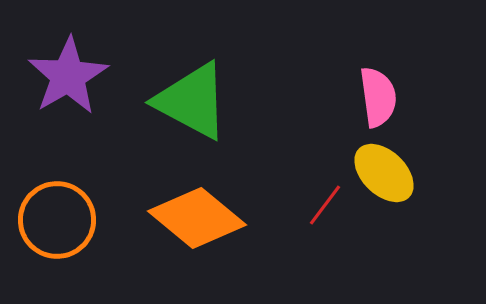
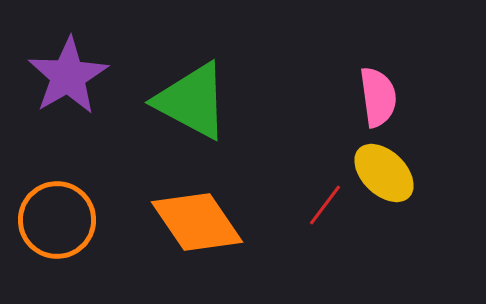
orange diamond: moved 4 px down; rotated 16 degrees clockwise
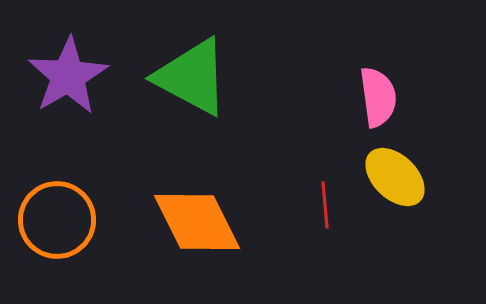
green triangle: moved 24 px up
yellow ellipse: moved 11 px right, 4 px down
red line: rotated 42 degrees counterclockwise
orange diamond: rotated 8 degrees clockwise
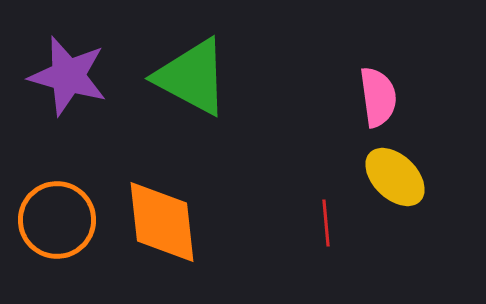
purple star: rotated 26 degrees counterclockwise
red line: moved 1 px right, 18 px down
orange diamond: moved 35 px left; rotated 20 degrees clockwise
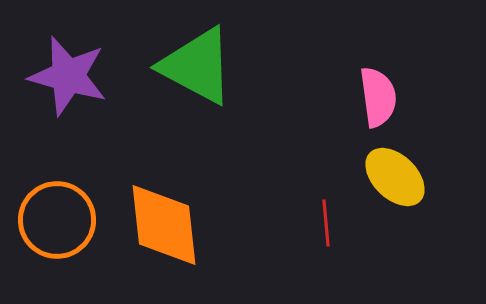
green triangle: moved 5 px right, 11 px up
orange diamond: moved 2 px right, 3 px down
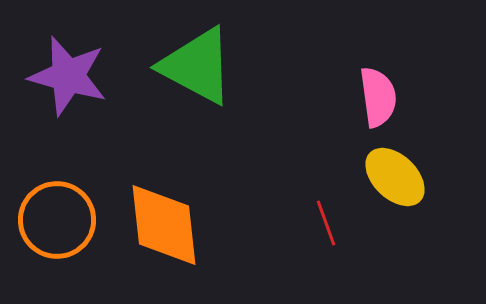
red line: rotated 15 degrees counterclockwise
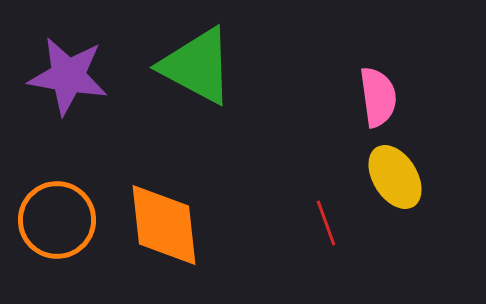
purple star: rotated 6 degrees counterclockwise
yellow ellipse: rotated 14 degrees clockwise
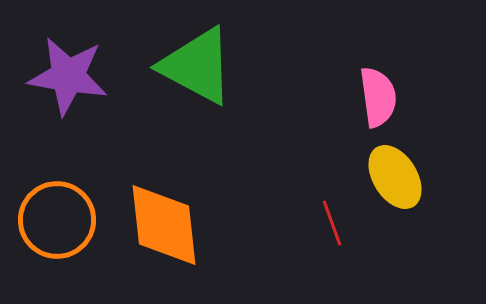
red line: moved 6 px right
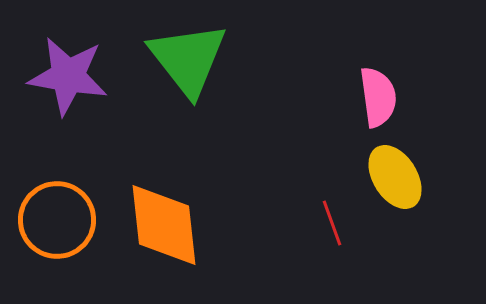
green triangle: moved 9 px left, 7 px up; rotated 24 degrees clockwise
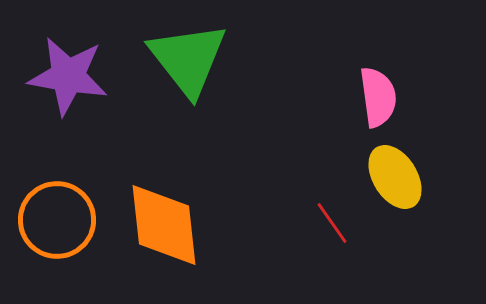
red line: rotated 15 degrees counterclockwise
